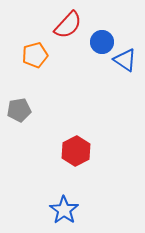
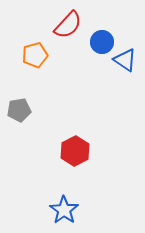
red hexagon: moved 1 px left
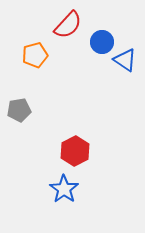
blue star: moved 21 px up
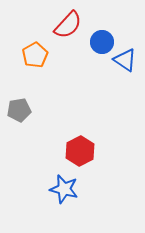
orange pentagon: rotated 15 degrees counterclockwise
red hexagon: moved 5 px right
blue star: rotated 20 degrees counterclockwise
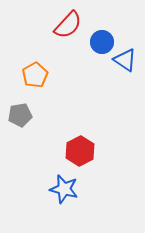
orange pentagon: moved 20 px down
gray pentagon: moved 1 px right, 5 px down
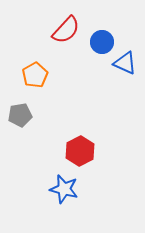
red semicircle: moved 2 px left, 5 px down
blue triangle: moved 3 px down; rotated 10 degrees counterclockwise
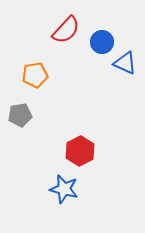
orange pentagon: rotated 20 degrees clockwise
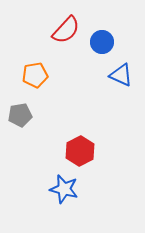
blue triangle: moved 4 px left, 12 px down
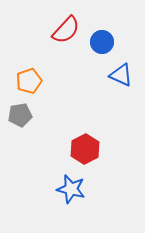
orange pentagon: moved 6 px left, 6 px down; rotated 10 degrees counterclockwise
red hexagon: moved 5 px right, 2 px up
blue star: moved 7 px right
